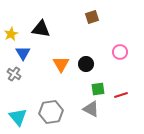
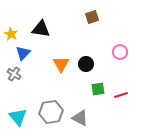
yellow star: rotated 16 degrees counterclockwise
blue triangle: rotated 14 degrees clockwise
gray triangle: moved 11 px left, 9 px down
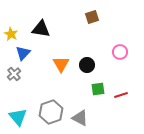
black circle: moved 1 px right, 1 px down
gray cross: rotated 16 degrees clockwise
gray hexagon: rotated 10 degrees counterclockwise
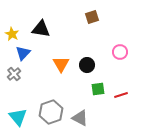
yellow star: moved 1 px right
